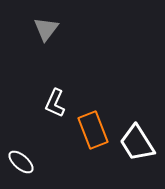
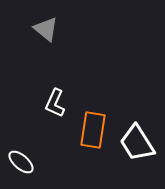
gray triangle: rotated 28 degrees counterclockwise
orange rectangle: rotated 30 degrees clockwise
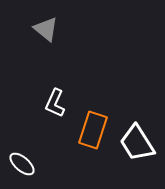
orange rectangle: rotated 9 degrees clockwise
white ellipse: moved 1 px right, 2 px down
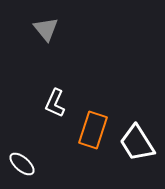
gray triangle: rotated 12 degrees clockwise
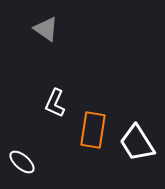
gray triangle: rotated 16 degrees counterclockwise
orange rectangle: rotated 9 degrees counterclockwise
white ellipse: moved 2 px up
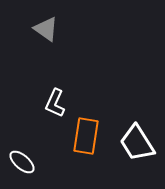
orange rectangle: moved 7 px left, 6 px down
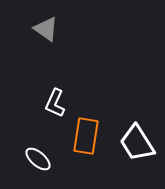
white ellipse: moved 16 px right, 3 px up
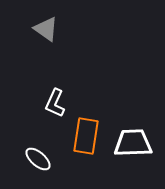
white trapezoid: moved 4 px left; rotated 120 degrees clockwise
